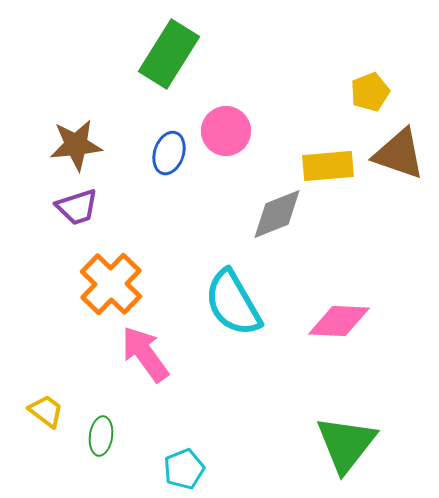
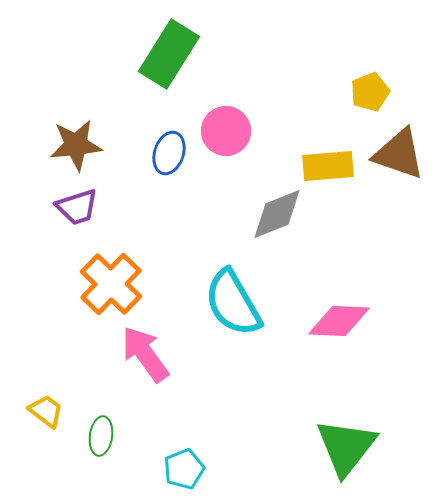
green triangle: moved 3 px down
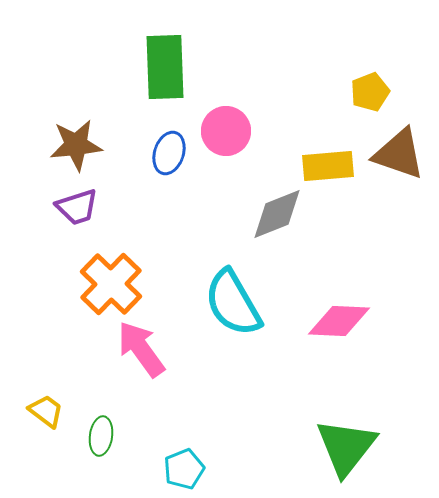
green rectangle: moved 4 px left, 13 px down; rotated 34 degrees counterclockwise
pink arrow: moved 4 px left, 5 px up
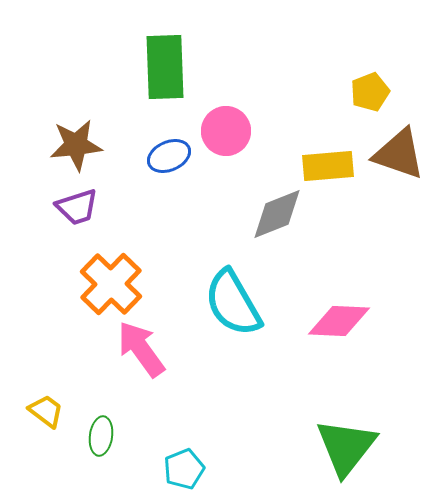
blue ellipse: moved 3 px down; rotated 48 degrees clockwise
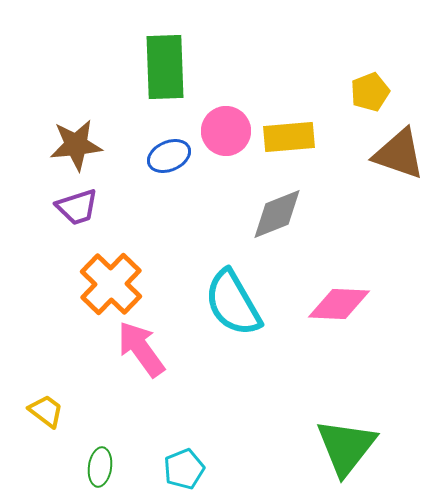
yellow rectangle: moved 39 px left, 29 px up
pink diamond: moved 17 px up
green ellipse: moved 1 px left, 31 px down
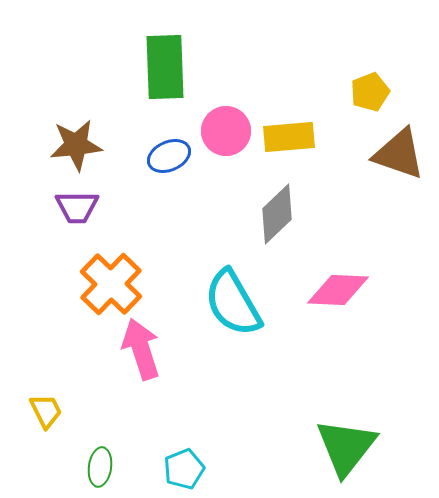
purple trapezoid: rotated 18 degrees clockwise
gray diamond: rotated 22 degrees counterclockwise
pink diamond: moved 1 px left, 14 px up
pink arrow: rotated 18 degrees clockwise
yellow trapezoid: rotated 27 degrees clockwise
